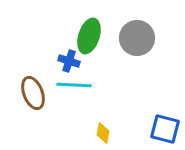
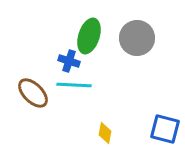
brown ellipse: rotated 24 degrees counterclockwise
yellow diamond: moved 2 px right
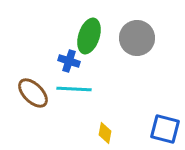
cyan line: moved 4 px down
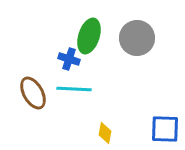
blue cross: moved 2 px up
brown ellipse: rotated 16 degrees clockwise
blue square: rotated 12 degrees counterclockwise
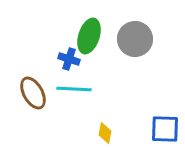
gray circle: moved 2 px left, 1 px down
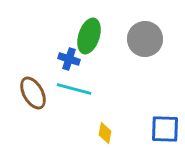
gray circle: moved 10 px right
cyan line: rotated 12 degrees clockwise
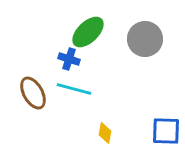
green ellipse: moved 1 px left, 4 px up; rotated 28 degrees clockwise
blue square: moved 1 px right, 2 px down
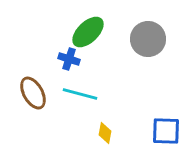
gray circle: moved 3 px right
cyan line: moved 6 px right, 5 px down
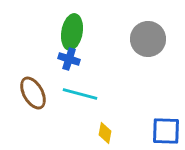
green ellipse: moved 16 px left; rotated 36 degrees counterclockwise
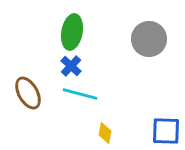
gray circle: moved 1 px right
blue cross: moved 2 px right, 7 px down; rotated 25 degrees clockwise
brown ellipse: moved 5 px left
